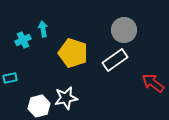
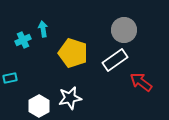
red arrow: moved 12 px left, 1 px up
white star: moved 4 px right
white hexagon: rotated 15 degrees counterclockwise
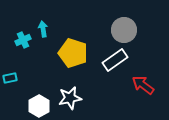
red arrow: moved 2 px right, 3 px down
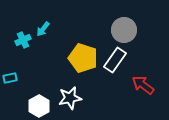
cyan arrow: rotated 133 degrees counterclockwise
yellow pentagon: moved 10 px right, 5 px down
white rectangle: rotated 20 degrees counterclockwise
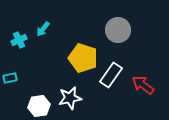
gray circle: moved 6 px left
cyan cross: moved 4 px left
white rectangle: moved 4 px left, 15 px down
white hexagon: rotated 20 degrees clockwise
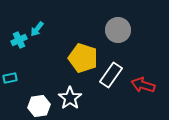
cyan arrow: moved 6 px left
red arrow: rotated 20 degrees counterclockwise
white star: rotated 25 degrees counterclockwise
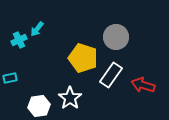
gray circle: moved 2 px left, 7 px down
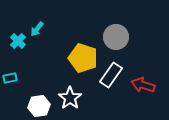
cyan cross: moved 1 px left, 1 px down; rotated 21 degrees counterclockwise
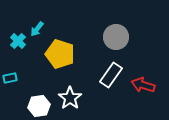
yellow pentagon: moved 23 px left, 4 px up
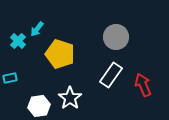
red arrow: rotated 50 degrees clockwise
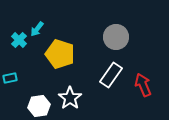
cyan cross: moved 1 px right, 1 px up
